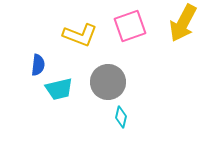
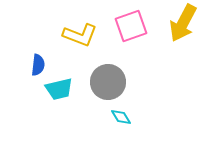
pink square: moved 1 px right
cyan diamond: rotated 45 degrees counterclockwise
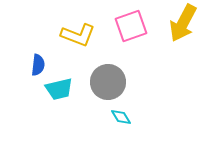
yellow L-shape: moved 2 px left
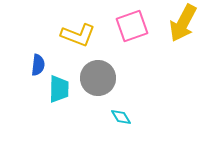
pink square: moved 1 px right
gray circle: moved 10 px left, 4 px up
cyan trapezoid: rotated 76 degrees counterclockwise
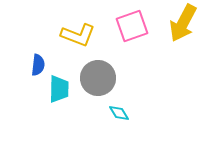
cyan diamond: moved 2 px left, 4 px up
